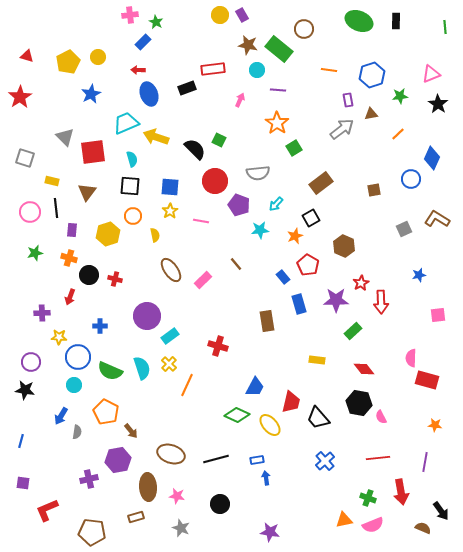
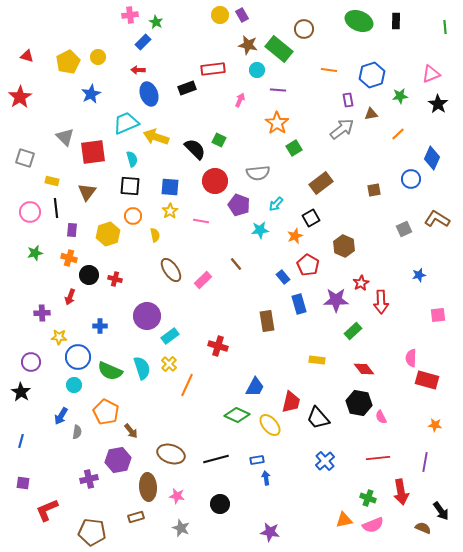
black star at (25, 390): moved 4 px left, 2 px down; rotated 24 degrees clockwise
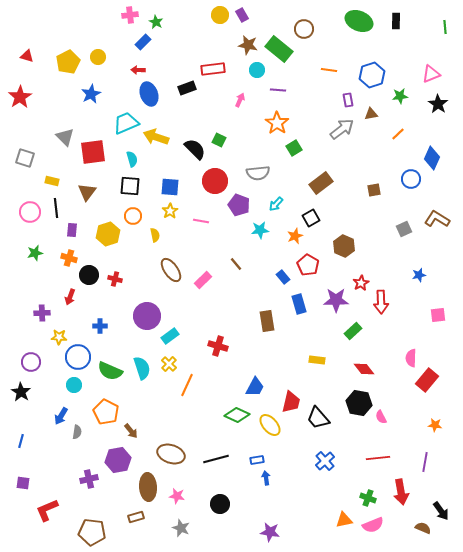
red rectangle at (427, 380): rotated 65 degrees counterclockwise
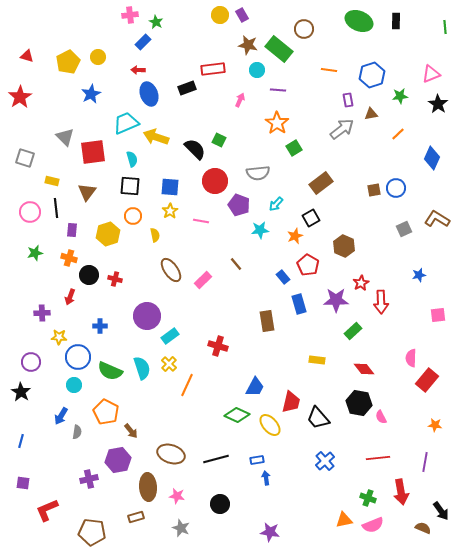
blue circle at (411, 179): moved 15 px left, 9 px down
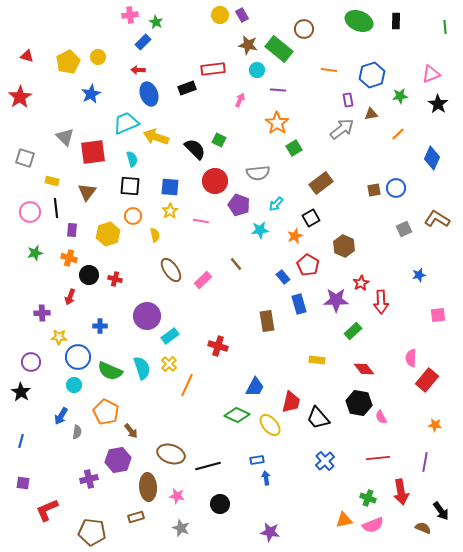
black line at (216, 459): moved 8 px left, 7 px down
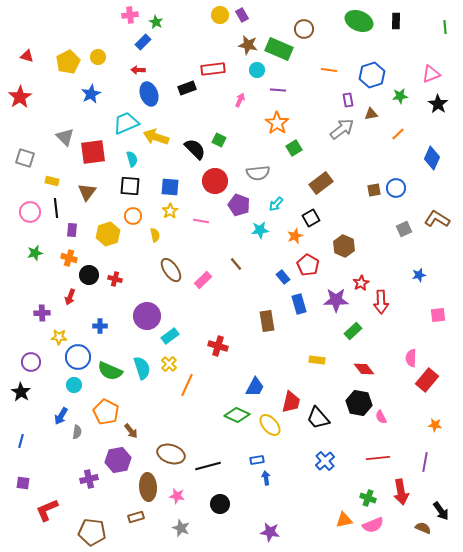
green rectangle at (279, 49): rotated 16 degrees counterclockwise
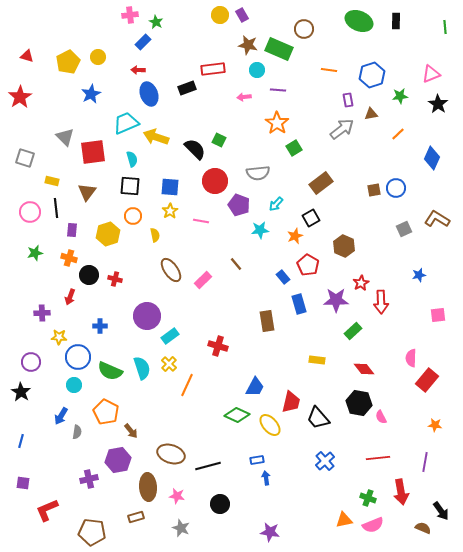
pink arrow at (240, 100): moved 4 px right, 3 px up; rotated 120 degrees counterclockwise
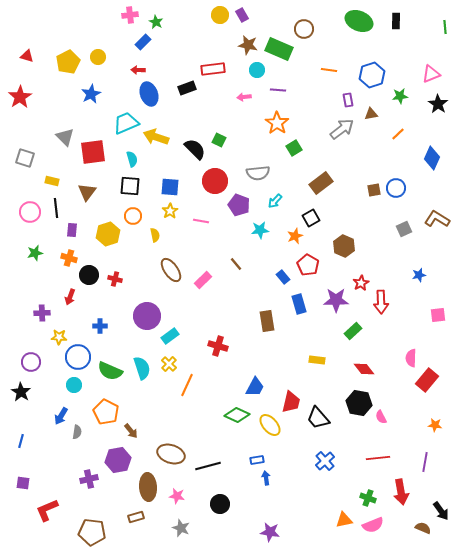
cyan arrow at (276, 204): moved 1 px left, 3 px up
